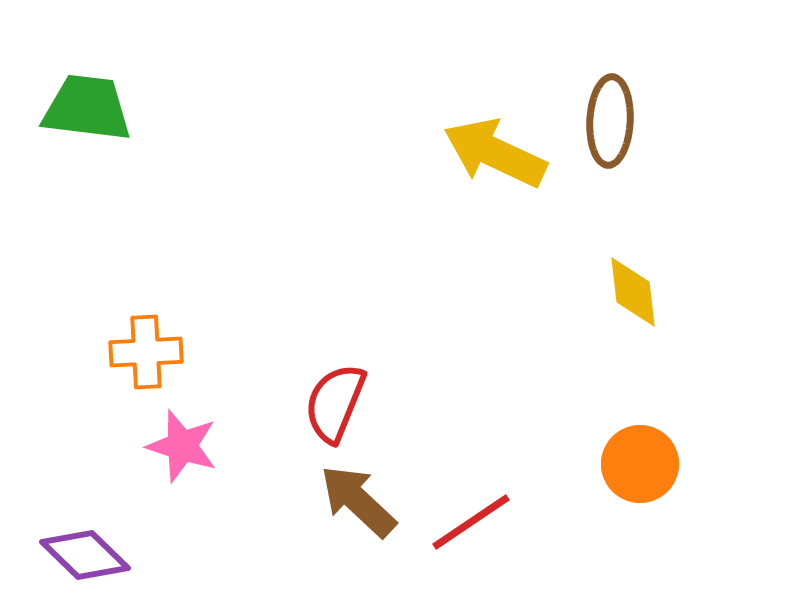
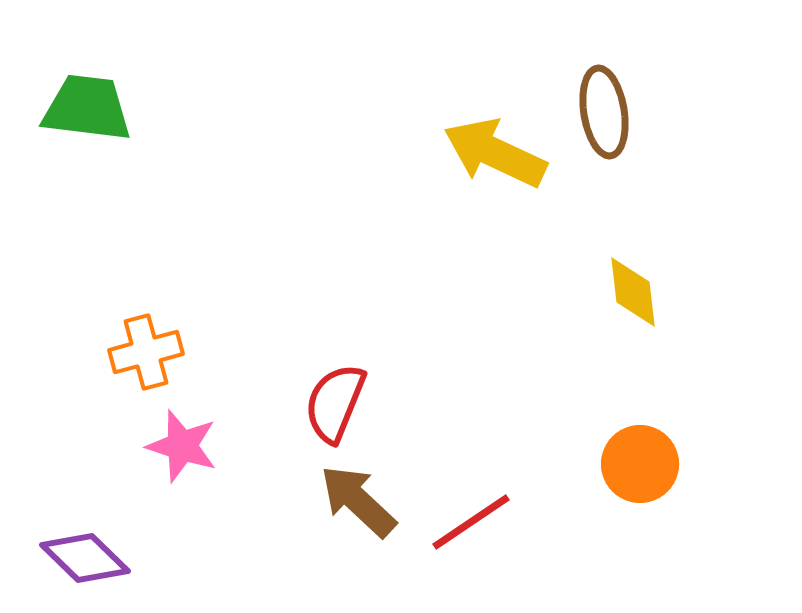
brown ellipse: moved 6 px left, 9 px up; rotated 12 degrees counterclockwise
orange cross: rotated 12 degrees counterclockwise
purple diamond: moved 3 px down
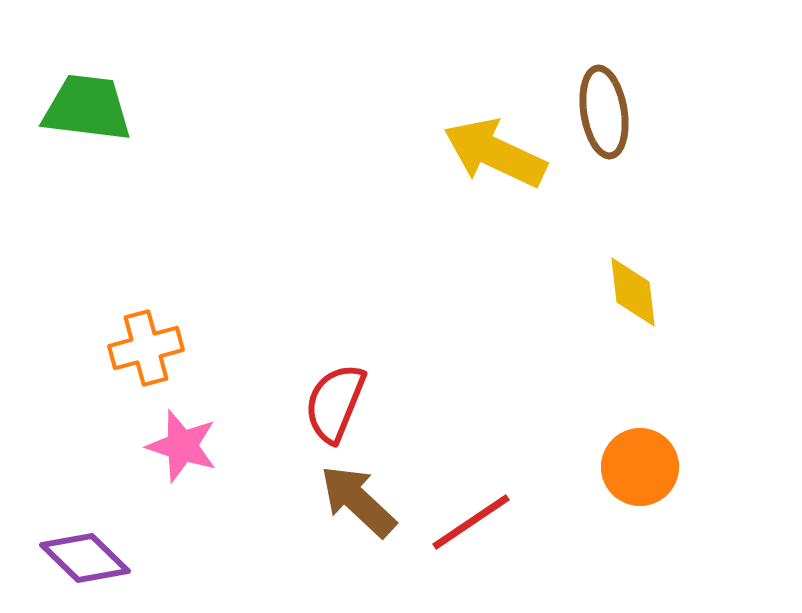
orange cross: moved 4 px up
orange circle: moved 3 px down
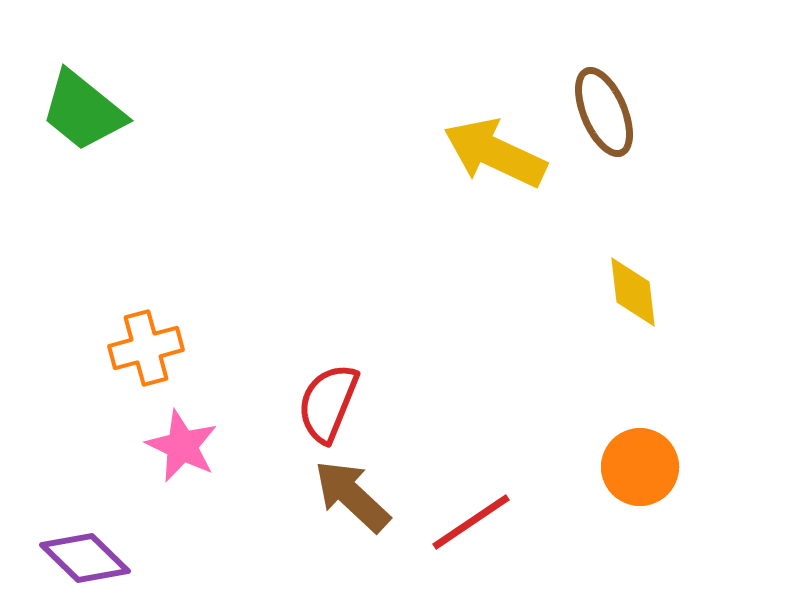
green trapezoid: moved 4 px left, 3 px down; rotated 148 degrees counterclockwise
brown ellipse: rotated 14 degrees counterclockwise
red semicircle: moved 7 px left
pink star: rotated 8 degrees clockwise
brown arrow: moved 6 px left, 5 px up
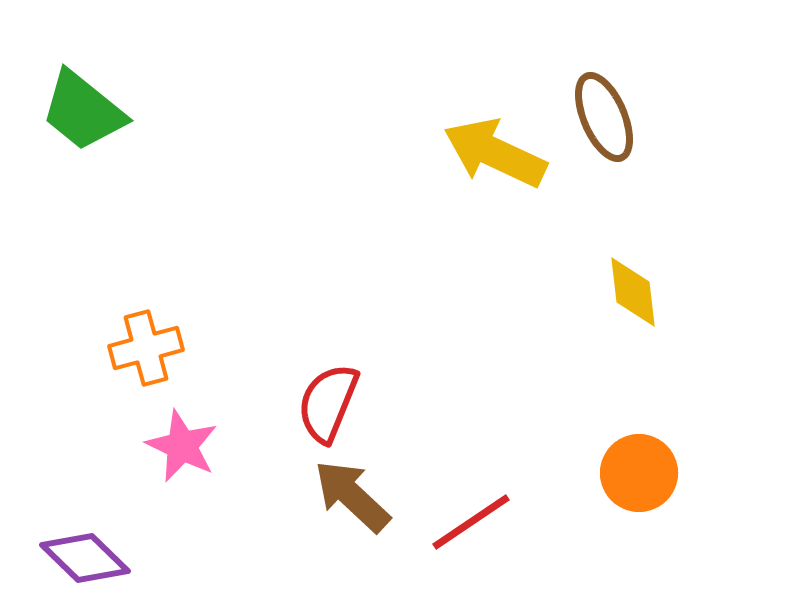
brown ellipse: moved 5 px down
orange circle: moved 1 px left, 6 px down
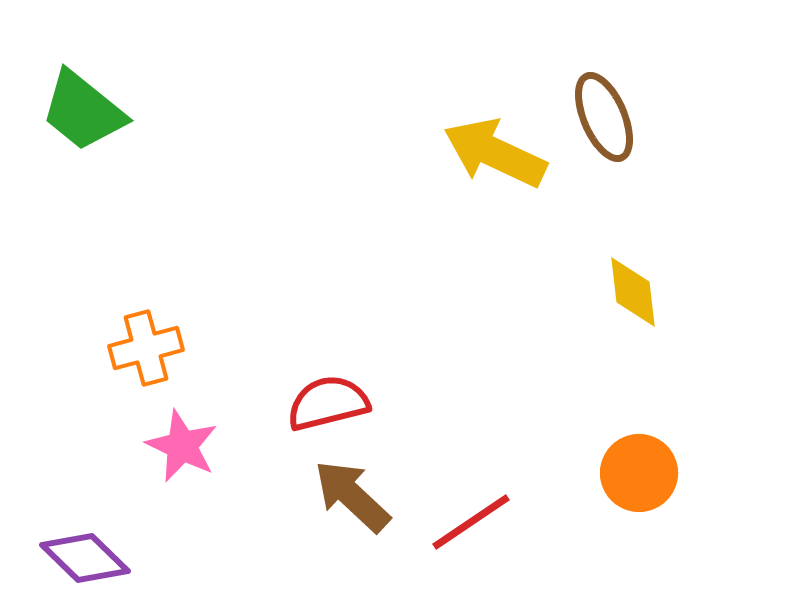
red semicircle: rotated 54 degrees clockwise
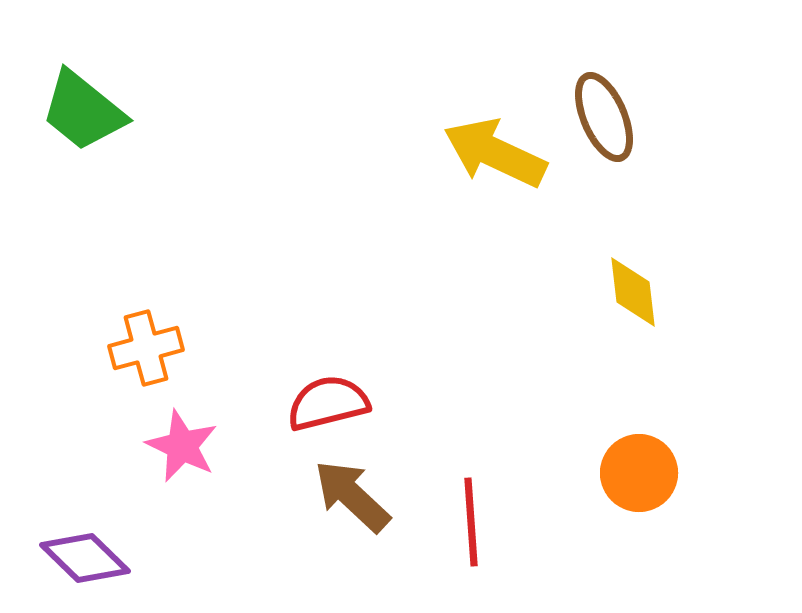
red line: rotated 60 degrees counterclockwise
